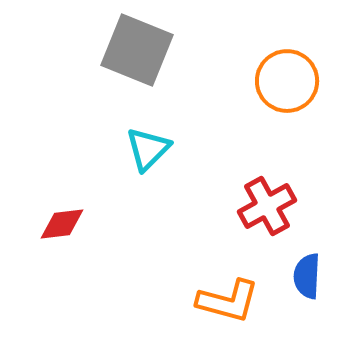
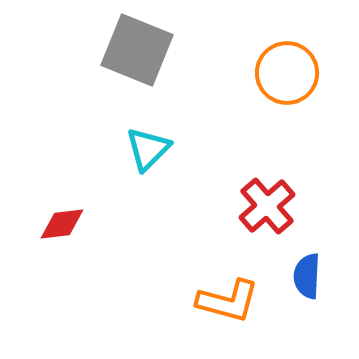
orange circle: moved 8 px up
red cross: rotated 12 degrees counterclockwise
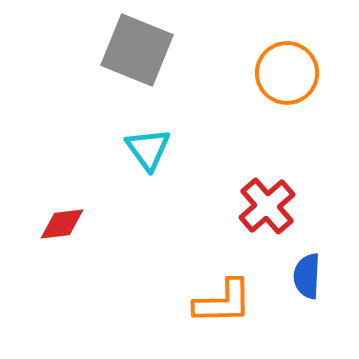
cyan triangle: rotated 21 degrees counterclockwise
orange L-shape: moved 5 px left, 1 px down; rotated 16 degrees counterclockwise
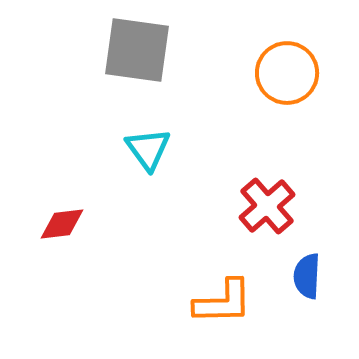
gray square: rotated 14 degrees counterclockwise
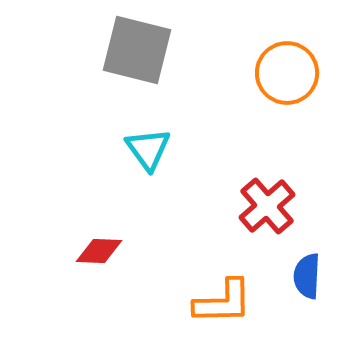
gray square: rotated 6 degrees clockwise
red diamond: moved 37 px right, 27 px down; rotated 9 degrees clockwise
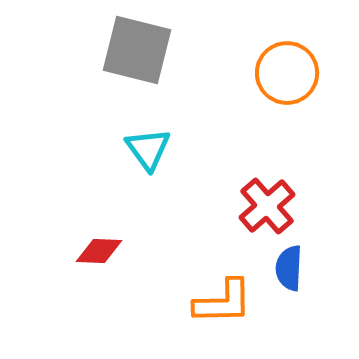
blue semicircle: moved 18 px left, 8 px up
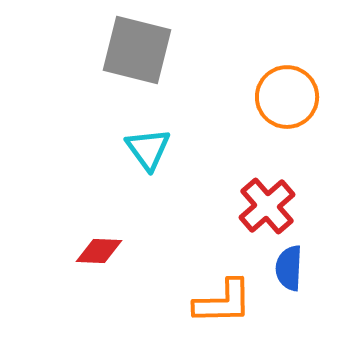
orange circle: moved 24 px down
